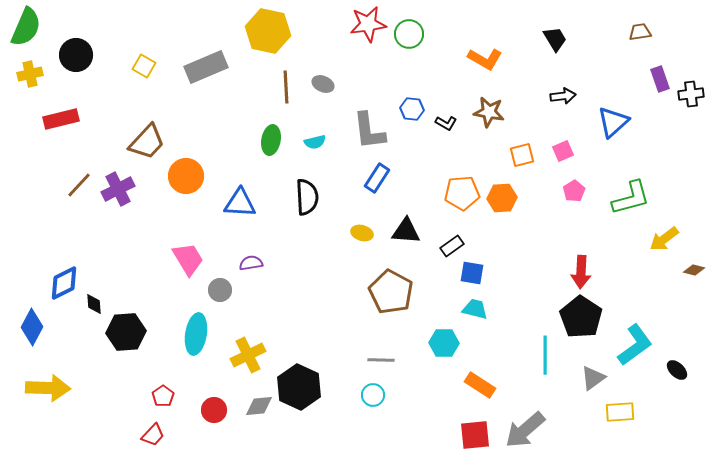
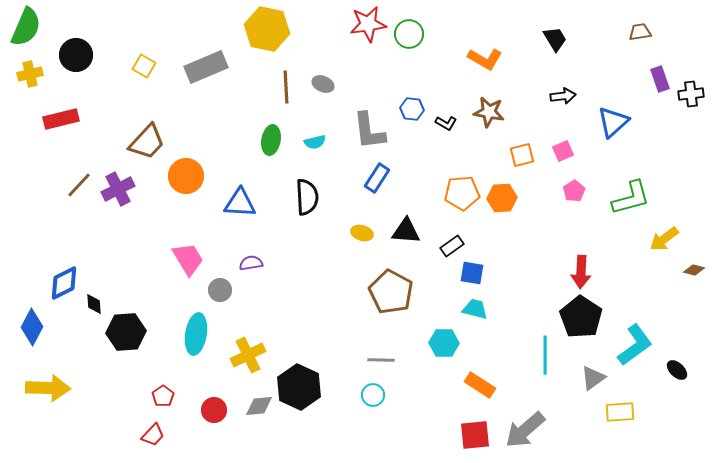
yellow hexagon at (268, 31): moved 1 px left, 2 px up
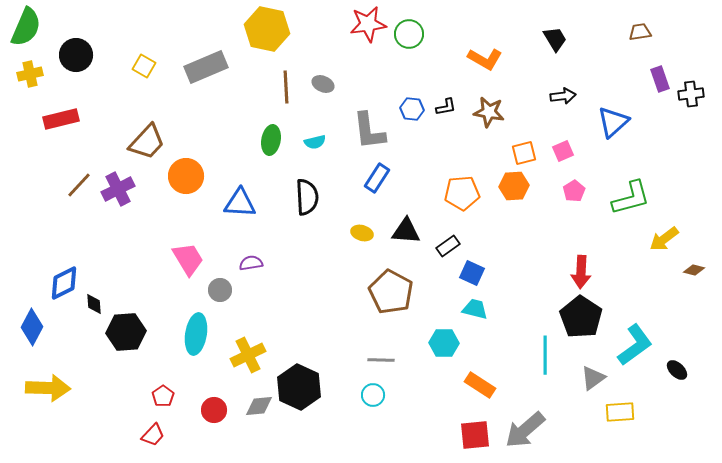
black L-shape at (446, 123): moved 16 px up; rotated 40 degrees counterclockwise
orange square at (522, 155): moved 2 px right, 2 px up
orange hexagon at (502, 198): moved 12 px right, 12 px up
black rectangle at (452, 246): moved 4 px left
blue square at (472, 273): rotated 15 degrees clockwise
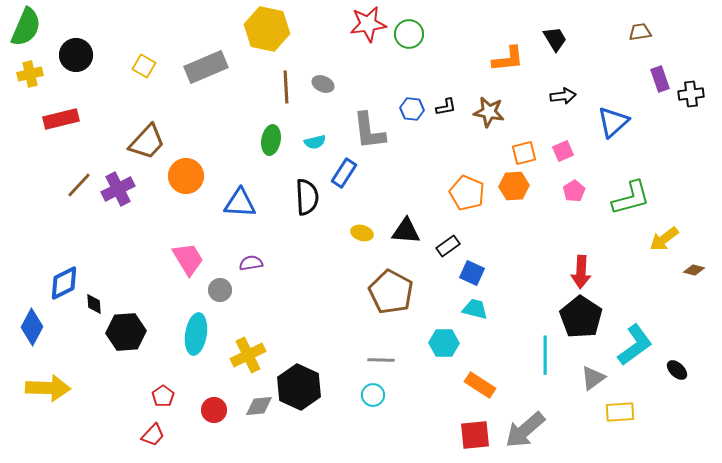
orange L-shape at (485, 59): moved 23 px right; rotated 36 degrees counterclockwise
blue rectangle at (377, 178): moved 33 px left, 5 px up
orange pentagon at (462, 193): moved 5 px right; rotated 28 degrees clockwise
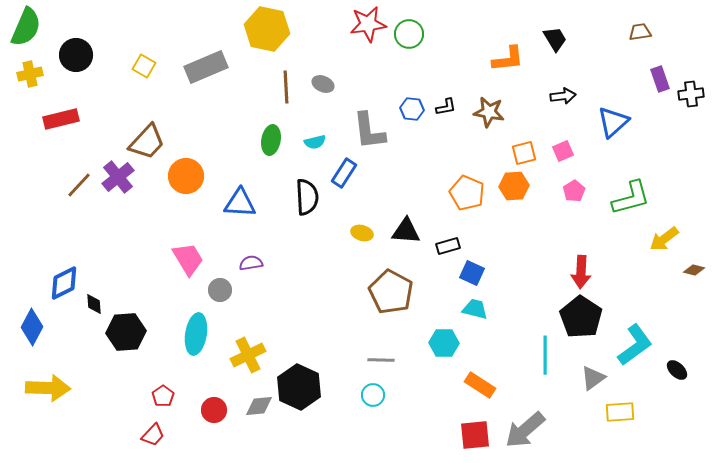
purple cross at (118, 189): moved 12 px up; rotated 12 degrees counterclockwise
black rectangle at (448, 246): rotated 20 degrees clockwise
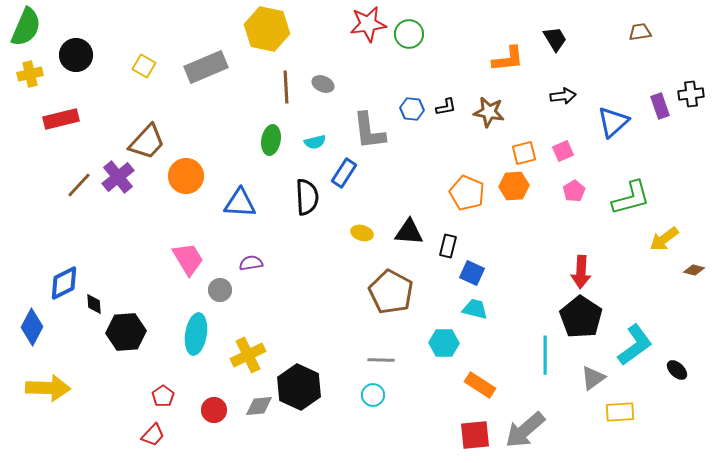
purple rectangle at (660, 79): moved 27 px down
black triangle at (406, 231): moved 3 px right, 1 px down
black rectangle at (448, 246): rotated 60 degrees counterclockwise
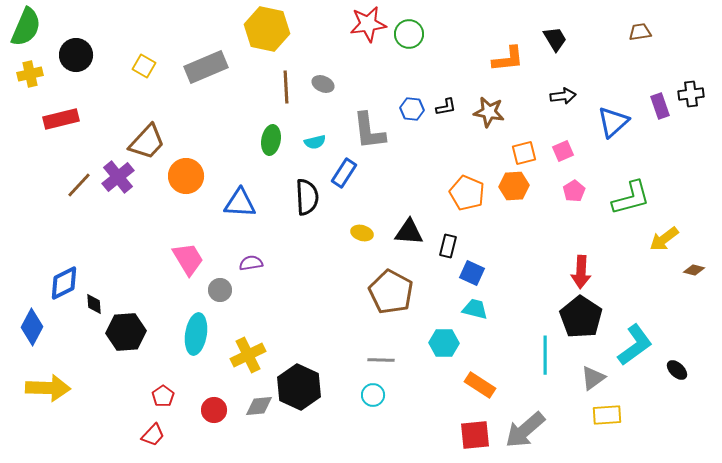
yellow rectangle at (620, 412): moved 13 px left, 3 px down
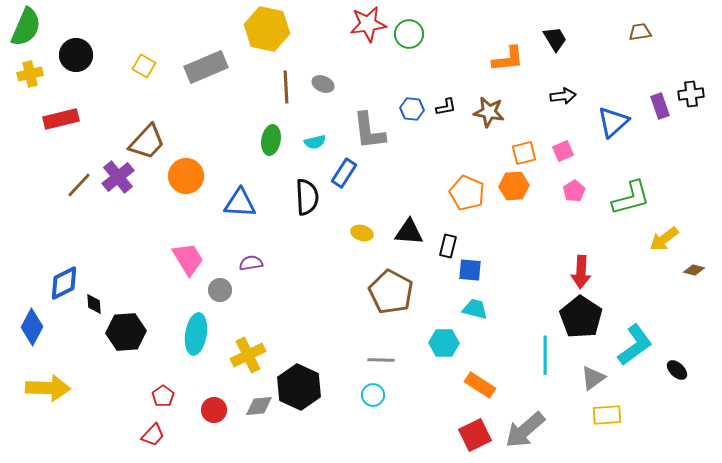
blue square at (472, 273): moved 2 px left, 3 px up; rotated 20 degrees counterclockwise
red square at (475, 435): rotated 20 degrees counterclockwise
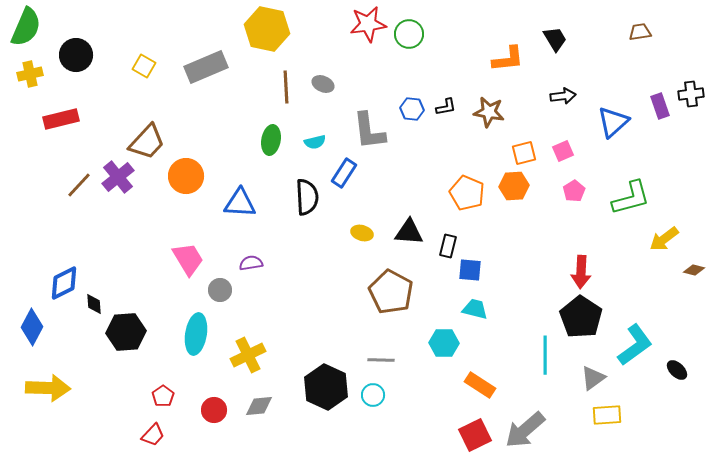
black hexagon at (299, 387): moved 27 px right
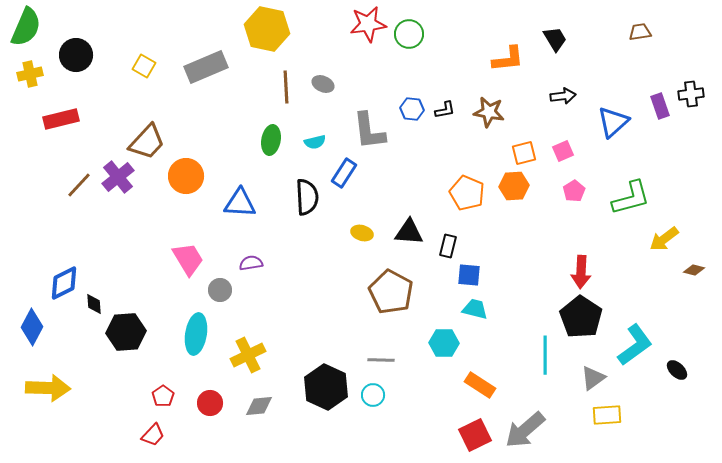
black L-shape at (446, 107): moved 1 px left, 3 px down
blue square at (470, 270): moved 1 px left, 5 px down
red circle at (214, 410): moved 4 px left, 7 px up
